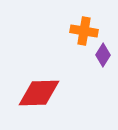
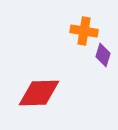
purple diamond: rotated 15 degrees counterclockwise
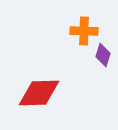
orange cross: rotated 8 degrees counterclockwise
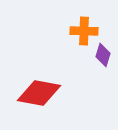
red diamond: rotated 12 degrees clockwise
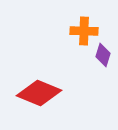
red diamond: rotated 12 degrees clockwise
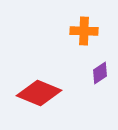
purple diamond: moved 3 px left, 18 px down; rotated 40 degrees clockwise
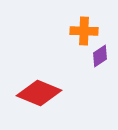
purple diamond: moved 17 px up
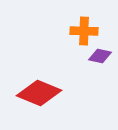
purple diamond: rotated 45 degrees clockwise
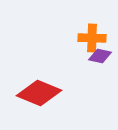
orange cross: moved 8 px right, 7 px down
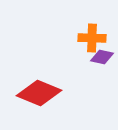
purple diamond: moved 2 px right, 1 px down
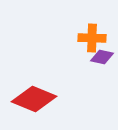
red diamond: moved 5 px left, 6 px down
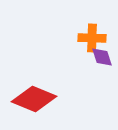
purple diamond: rotated 60 degrees clockwise
